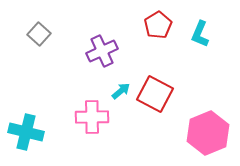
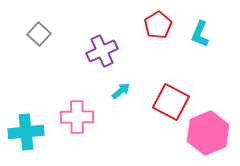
red square: moved 16 px right, 8 px down
pink cross: moved 15 px left
cyan cross: rotated 20 degrees counterclockwise
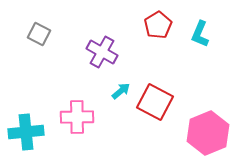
gray square: rotated 15 degrees counterclockwise
purple cross: moved 1 px down; rotated 36 degrees counterclockwise
red square: moved 16 px left
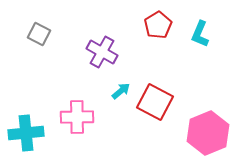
cyan cross: moved 1 px down
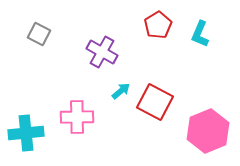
pink hexagon: moved 2 px up
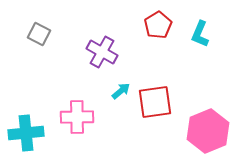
red square: rotated 36 degrees counterclockwise
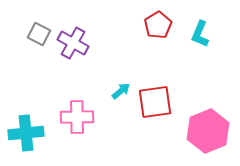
purple cross: moved 29 px left, 9 px up
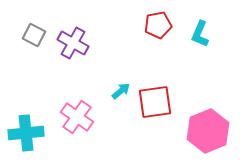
red pentagon: rotated 20 degrees clockwise
gray square: moved 5 px left, 1 px down
pink cross: rotated 36 degrees clockwise
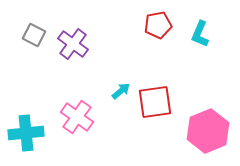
purple cross: moved 1 px down; rotated 8 degrees clockwise
